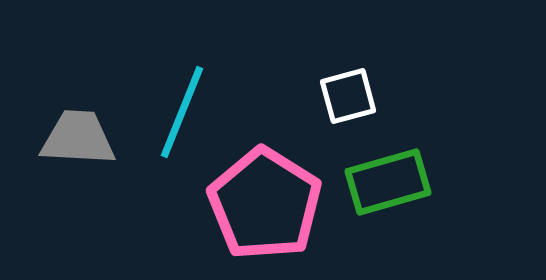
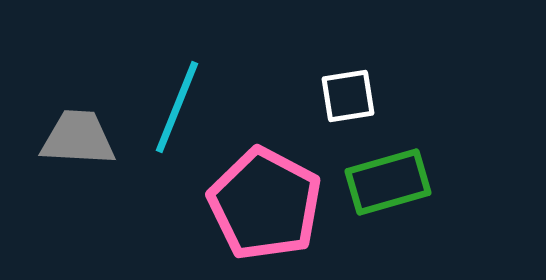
white square: rotated 6 degrees clockwise
cyan line: moved 5 px left, 5 px up
pink pentagon: rotated 4 degrees counterclockwise
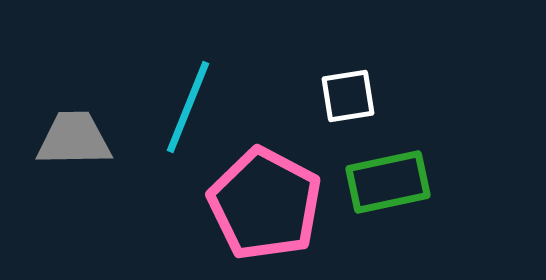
cyan line: moved 11 px right
gray trapezoid: moved 4 px left, 1 px down; rotated 4 degrees counterclockwise
green rectangle: rotated 4 degrees clockwise
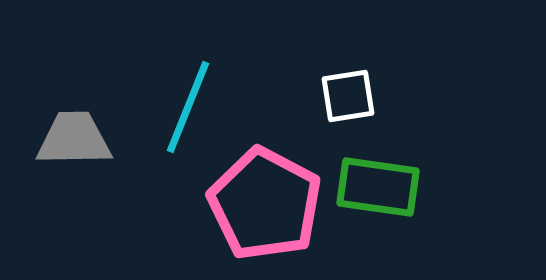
green rectangle: moved 10 px left, 5 px down; rotated 20 degrees clockwise
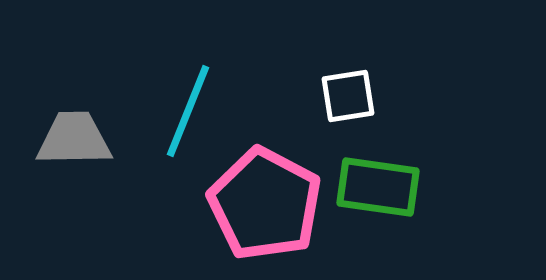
cyan line: moved 4 px down
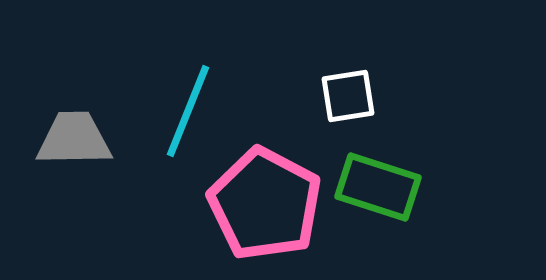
green rectangle: rotated 10 degrees clockwise
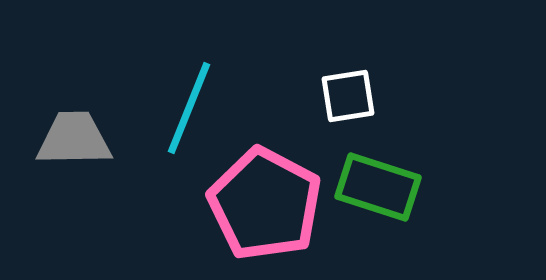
cyan line: moved 1 px right, 3 px up
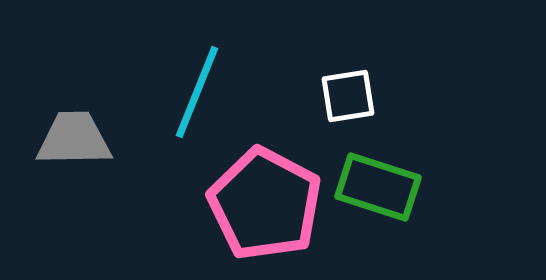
cyan line: moved 8 px right, 16 px up
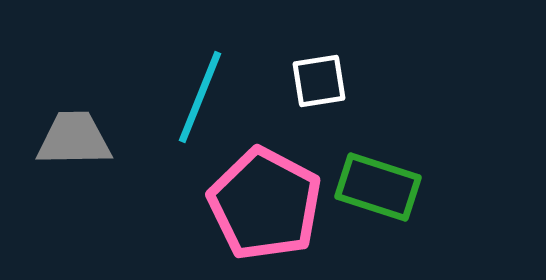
cyan line: moved 3 px right, 5 px down
white square: moved 29 px left, 15 px up
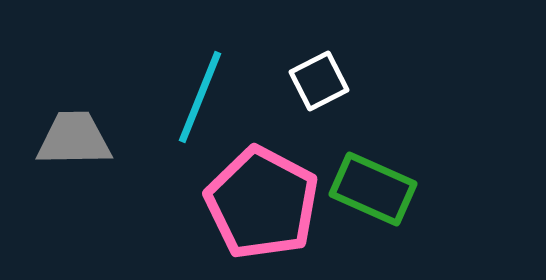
white square: rotated 18 degrees counterclockwise
green rectangle: moved 5 px left, 2 px down; rotated 6 degrees clockwise
pink pentagon: moved 3 px left, 1 px up
